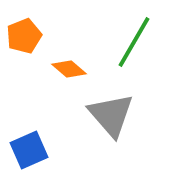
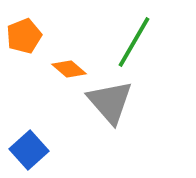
gray triangle: moved 1 px left, 13 px up
blue square: rotated 18 degrees counterclockwise
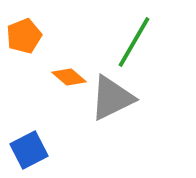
orange diamond: moved 8 px down
gray triangle: moved 2 px right, 4 px up; rotated 45 degrees clockwise
blue square: rotated 15 degrees clockwise
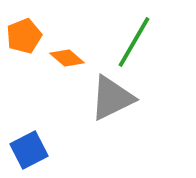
orange diamond: moved 2 px left, 19 px up
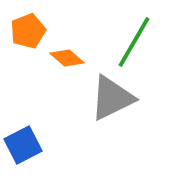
orange pentagon: moved 4 px right, 5 px up
blue square: moved 6 px left, 5 px up
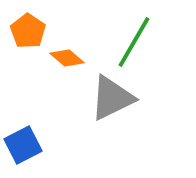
orange pentagon: rotated 16 degrees counterclockwise
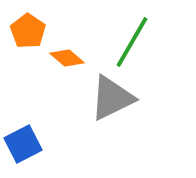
green line: moved 2 px left
blue square: moved 1 px up
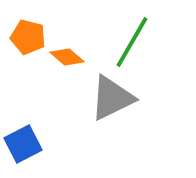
orange pentagon: moved 6 px down; rotated 20 degrees counterclockwise
orange diamond: moved 1 px up
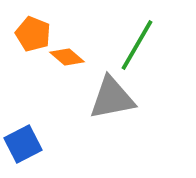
orange pentagon: moved 5 px right, 3 px up; rotated 8 degrees clockwise
green line: moved 5 px right, 3 px down
gray triangle: rotated 15 degrees clockwise
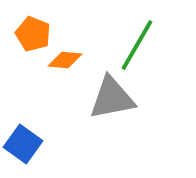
orange diamond: moved 2 px left, 3 px down; rotated 36 degrees counterclockwise
blue square: rotated 27 degrees counterclockwise
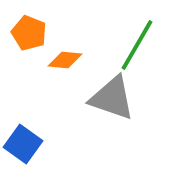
orange pentagon: moved 4 px left, 1 px up
gray triangle: rotated 30 degrees clockwise
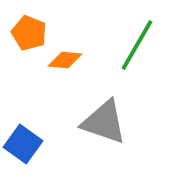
gray triangle: moved 8 px left, 24 px down
